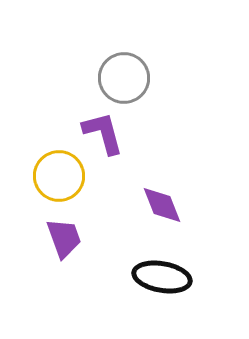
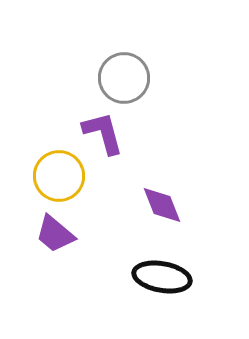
purple trapezoid: moved 9 px left, 4 px up; rotated 150 degrees clockwise
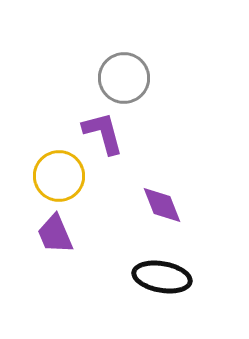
purple trapezoid: rotated 27 degrees clockwise
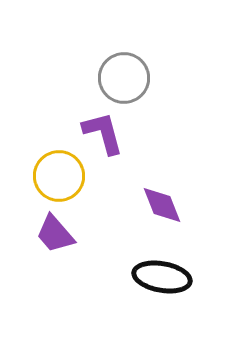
purple trapezoid: rotated 18 degrees counterclockwise
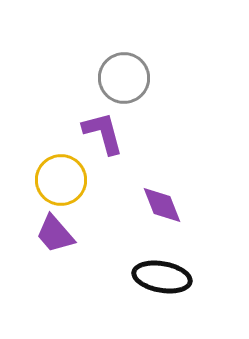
yellow circle: moved 2 px right, 4 px down
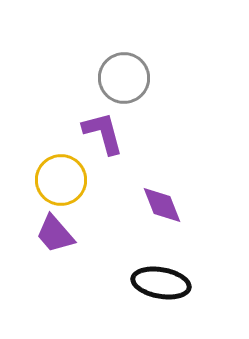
black ellipse: moved 1 px left, 6 px down
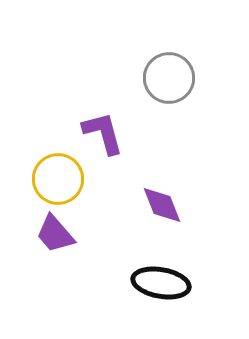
gray circle: moved 45 px right
yellow circle: moved 3 px left, 1 px up
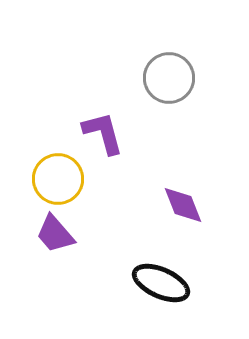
purple diamond: moved 21 px right
black ellipse: rotated 14 degrees clockwise
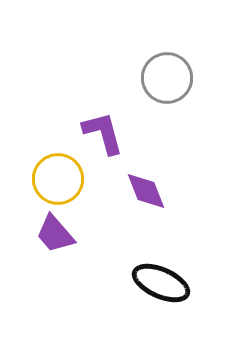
gray circle: moved 2 px left
purple diamond: moved 37 px left, 14 px up
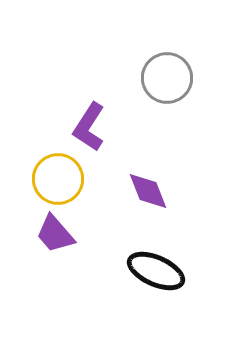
purple L-shape: moved 14 px left, 6 px up; rotated 132 degrees counterclockwise
purple diamond: moved 2 px right
black ellipse: moved 5 px left, 12 px up
